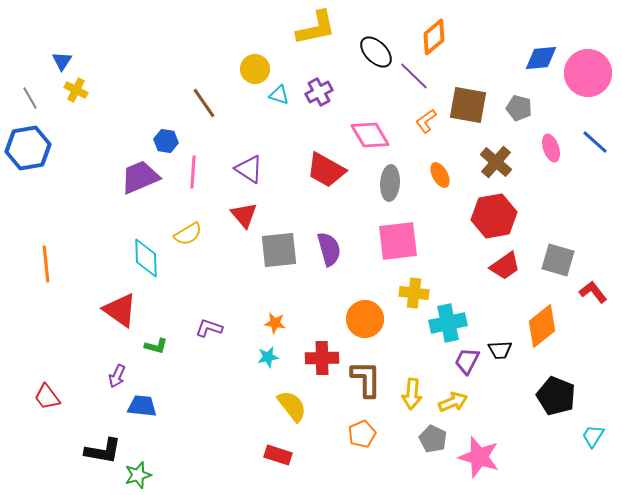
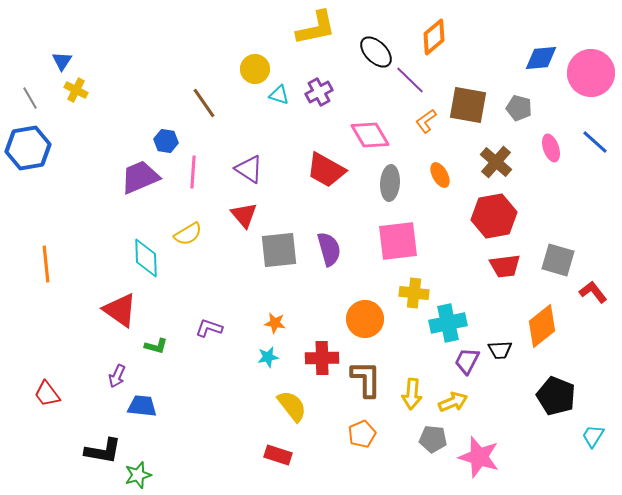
pink circle at (588, 73): moved 3 px right
purple line at (414, 76): moved 4 px left, 4 px down
red trapezoid at (505, 266): rotated 28 degrees clockwise
red trapezoid at (47, 397): moved 3 px up
gray pentagon at (433, 439): rotated 20 degrees counterclockwise
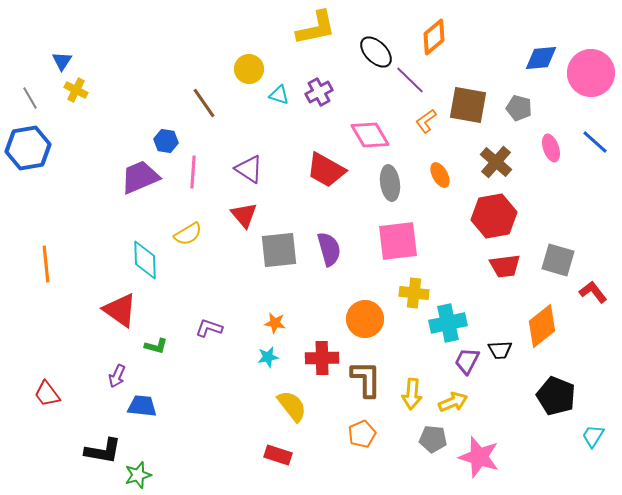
yellow circle at (255, 69): moved 6 px left
gray ellipse at (390, 183): rotated 12 degrees counterclockwise
cyan diamond at (146, 258): moved 1 px left, 2 px down
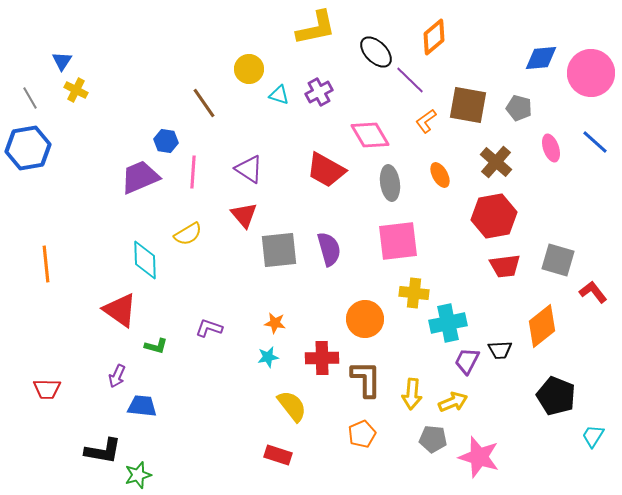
red trapezoid at (47, 394): moved 5 px up; rotated 52 degrees counterclockwise
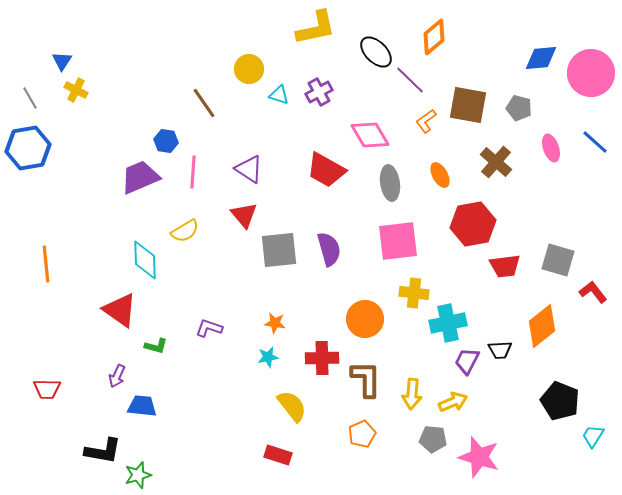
red hexagon at (494, 216): moved 21 px left, 8 px down
yellow semicircle at (188, 234): moved 3 px left, 3 px up
black pentagon at (556, 396): moved 4 px right, 5 px down
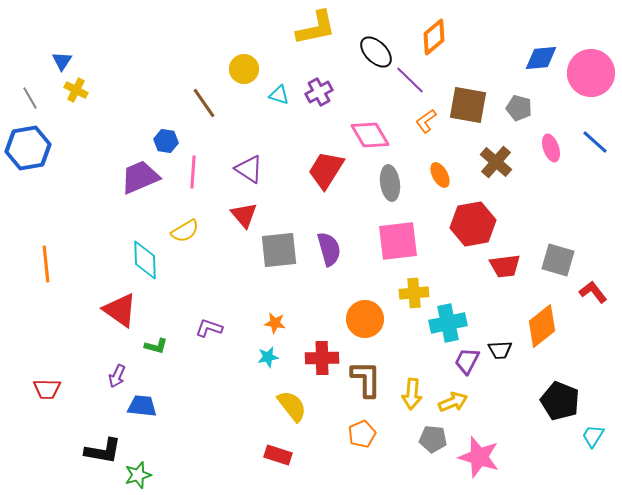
yellow circle at (249, 69): moved 5 px left
red trapezoid at (326, 170): rotated 93 degrees clockwise
yellow cross at (414, 293): rotated 12 degrees counterclockwise
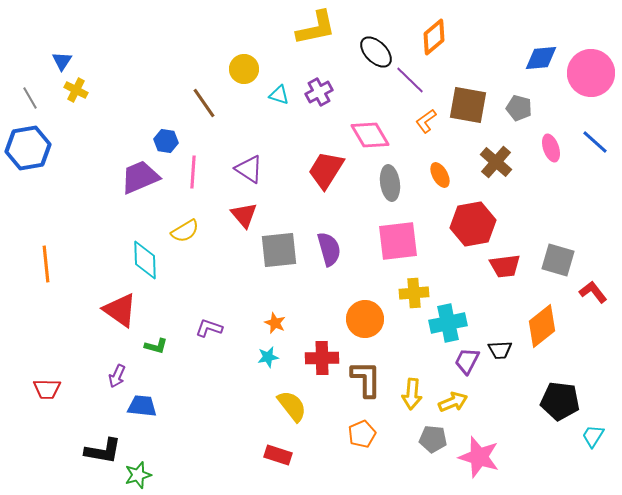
orange star at (275, 323): rotated 15 degrees clockwise
black pentagon at (560, 401): rotated 15 degrees counterclockwise
